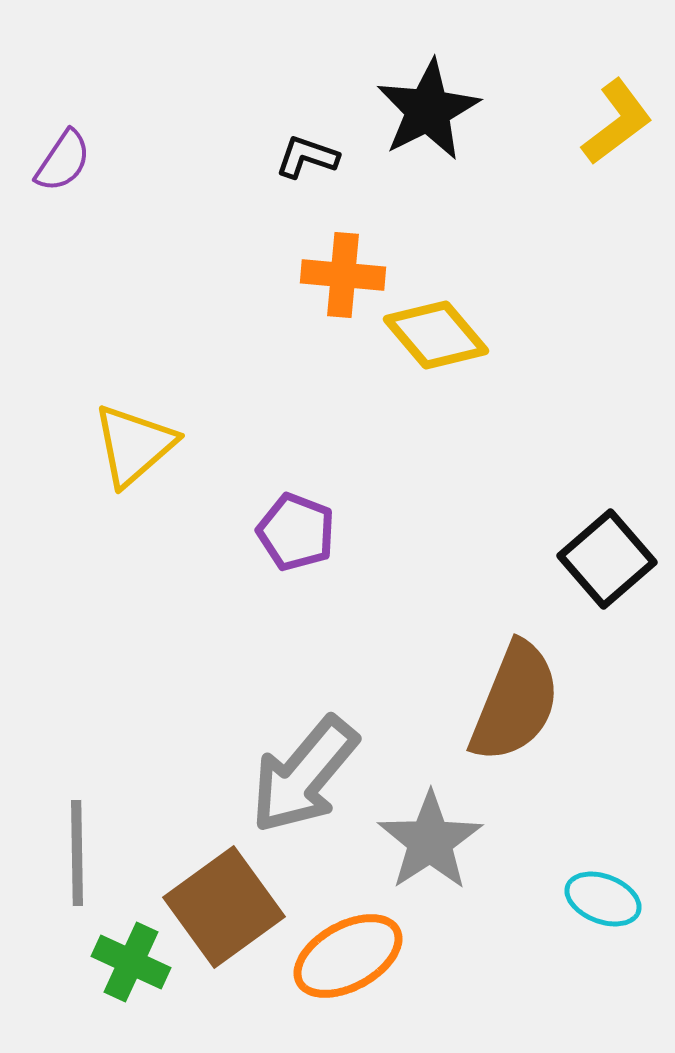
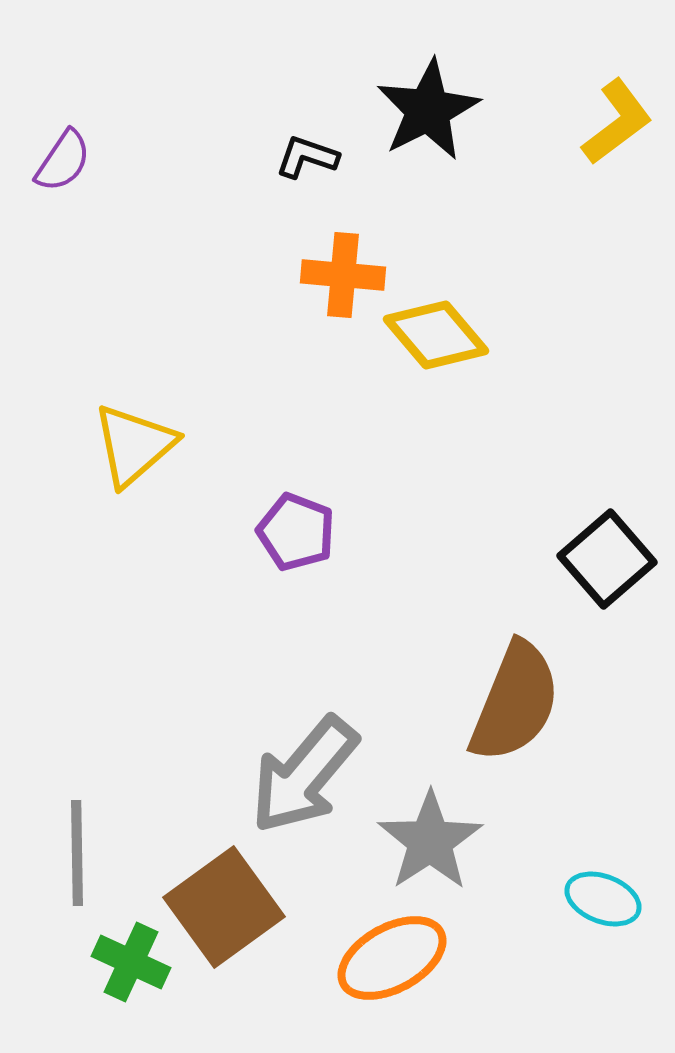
orange ellipse: moved 44 px right, 2 px down
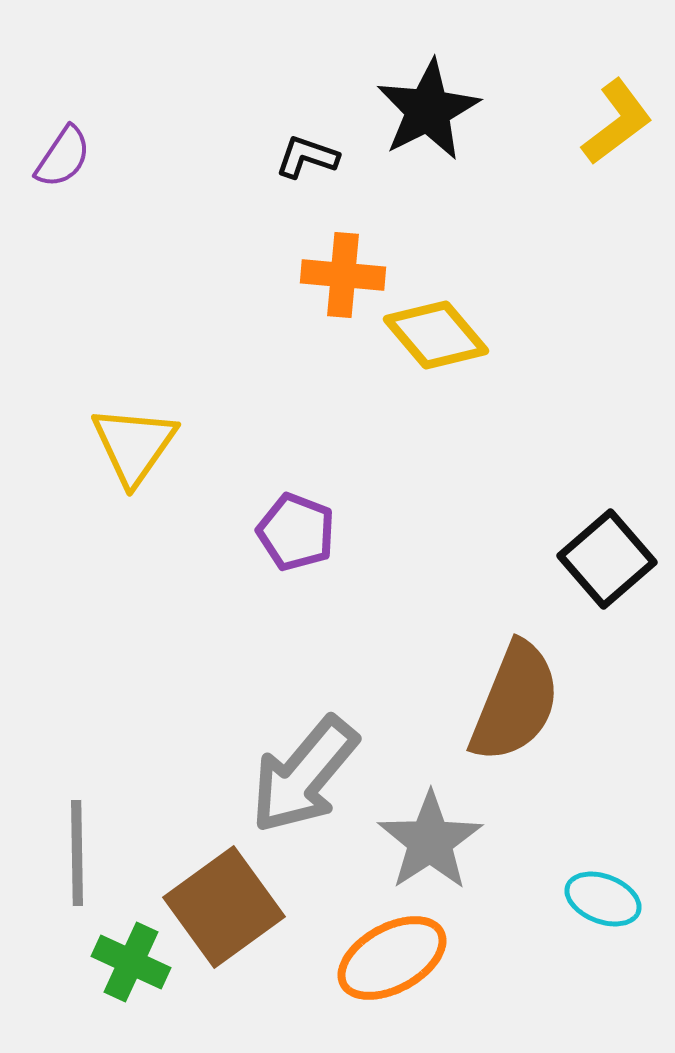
purple semicircle: moved 4 px up
yellow triangle: rotated 14 degrees counterclockwise
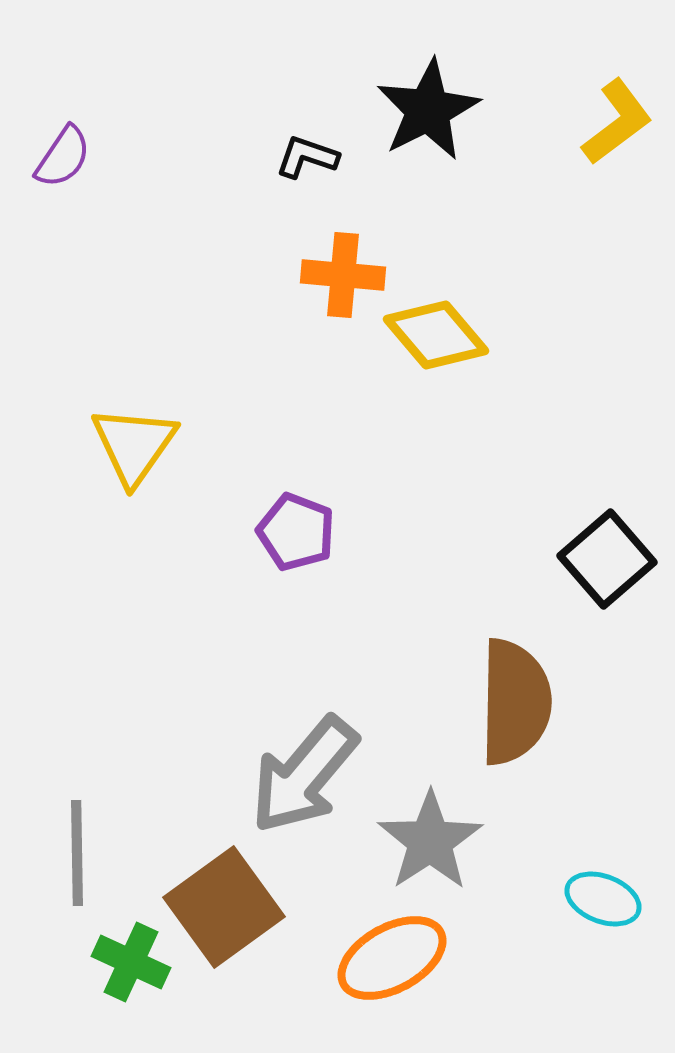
brown semicircle: rotated 21 degrees counterclockwise
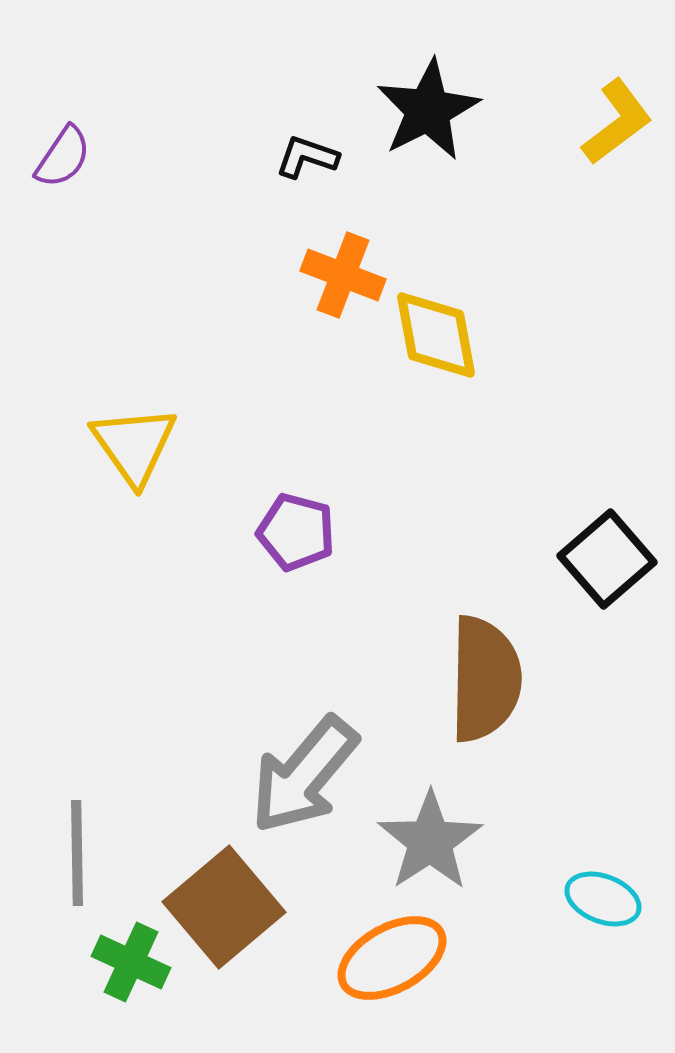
orange cross: rotated 16 degrees clockwise
yellow diamond: rotated 30 degrees clockwise
yellow triangle: rotated 10 degrees counterclockwise
purple pentagon: rotated 6 degrees counterclockwise
brown semicircle: moved 30 px left, 23 px up
brown square: rotated 4 degrees counterclockwise
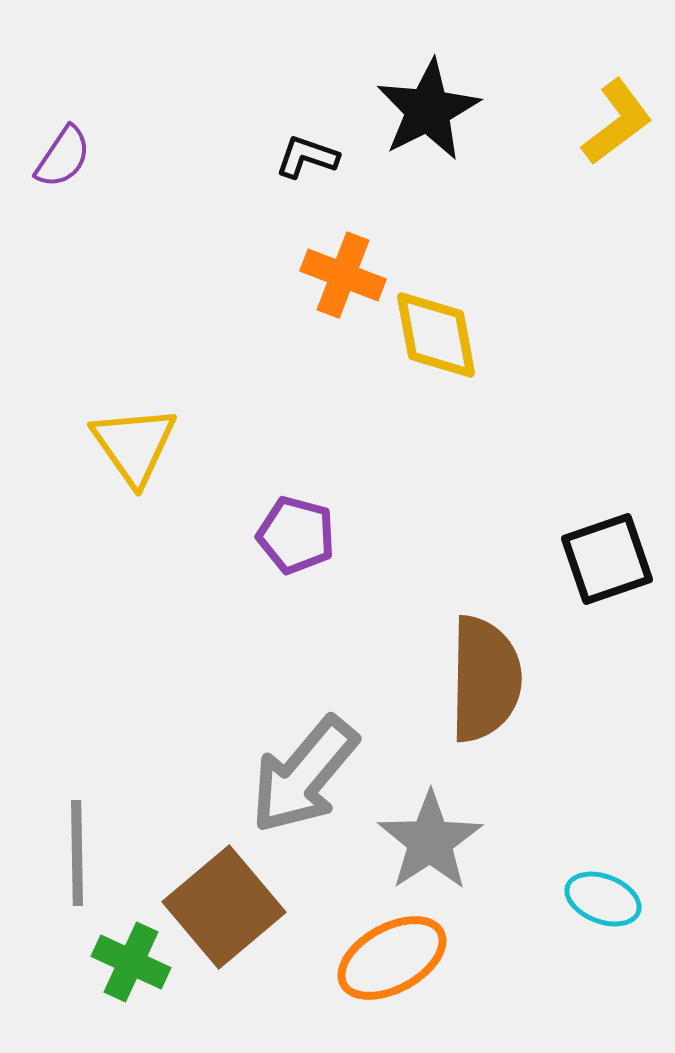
purple pentagon: moved 3 px down
black square: rotated 22 degrees clockwise
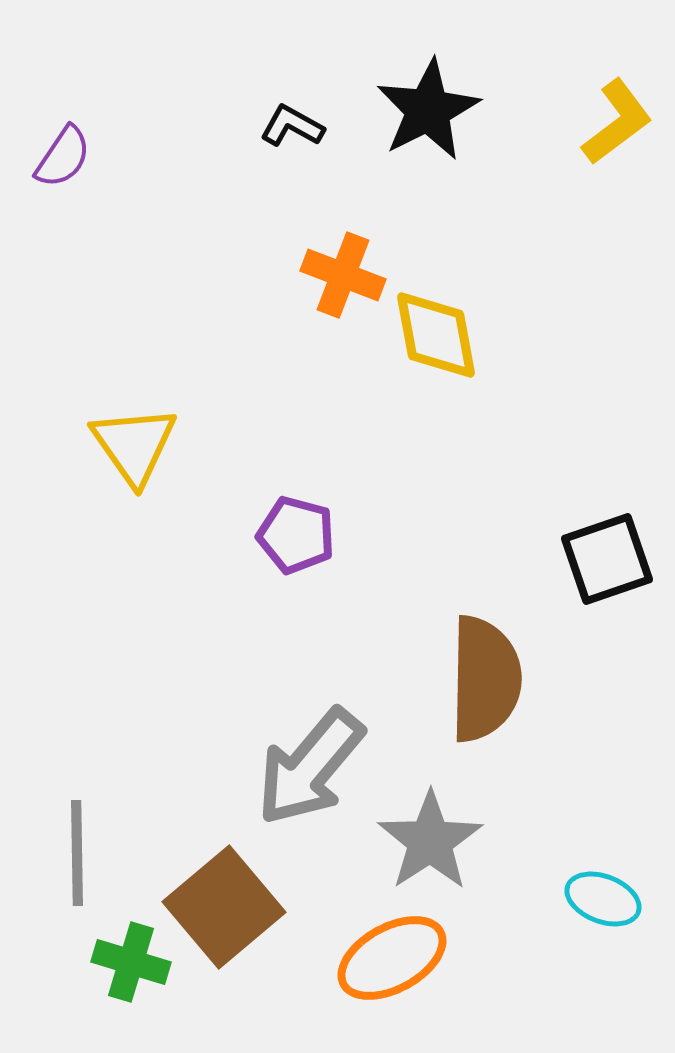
black L-shape: moved 15 px left, 31 px up; rotated 10 degrees clockwise
gray arrow: moved 6 px right, 8 px up
green cross: rotated 8 degrees counterclockwise
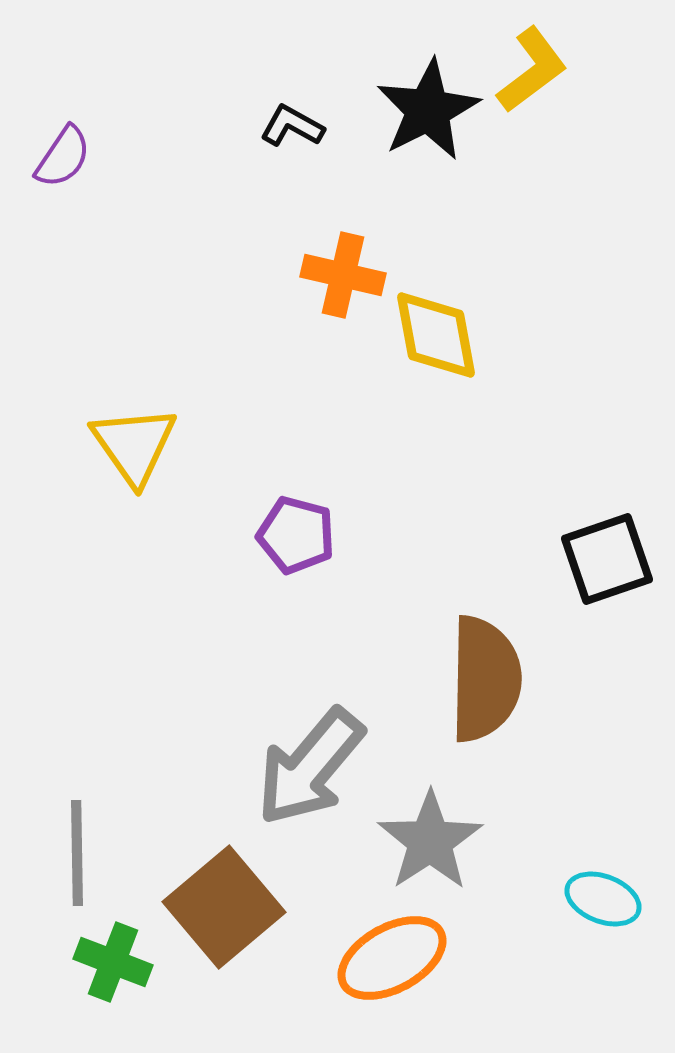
yellow L-shape: moved 85 px left, 52 px up
orange cross: rotated 8 degrees counterclockwise
green cross: moved 18 px left; rotated 4 degrees clockwise
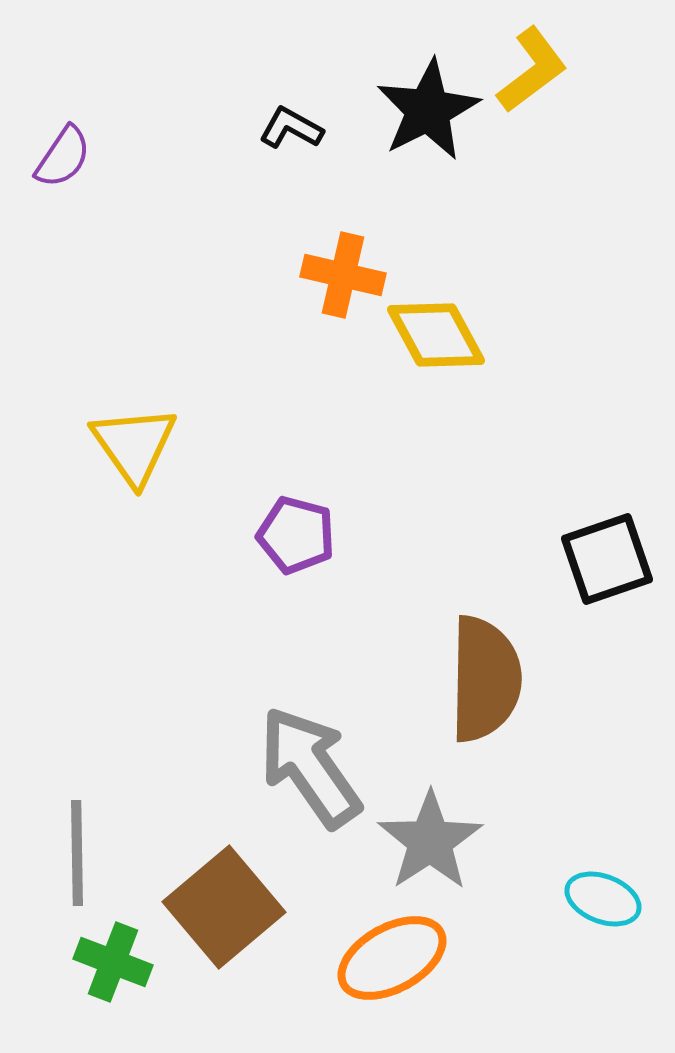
black L-shape: moved 1 px left, 2 px down
yellow diamond: rotated 18 degrees counterclockwise
gray arrow: rotated 105 degrees clockwise
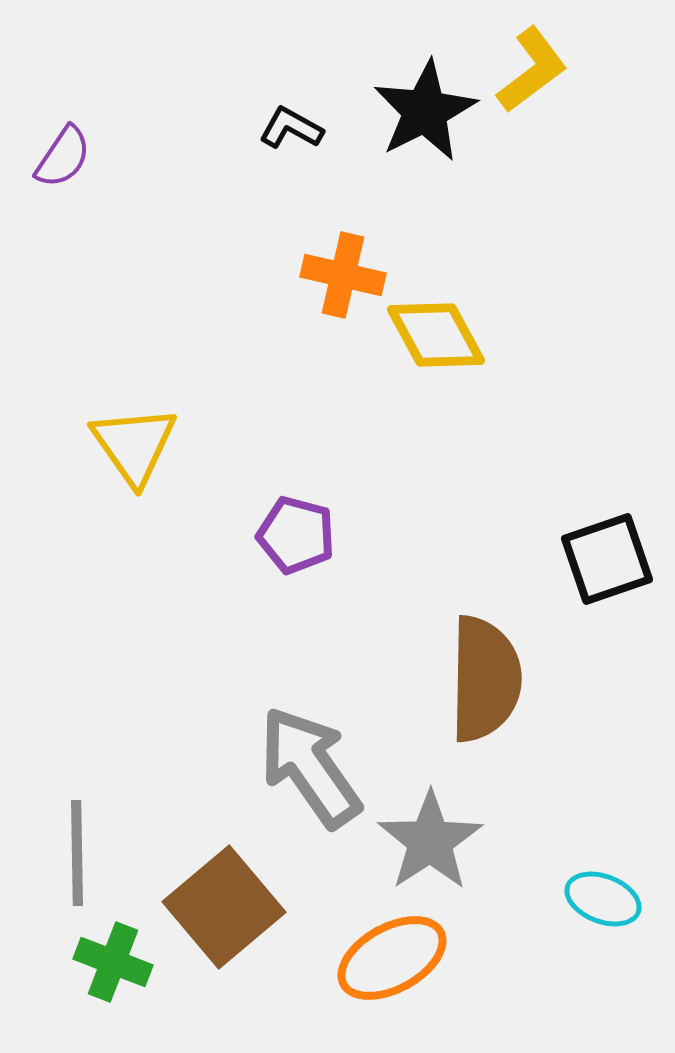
black star: moved 3 px left, 1 px down
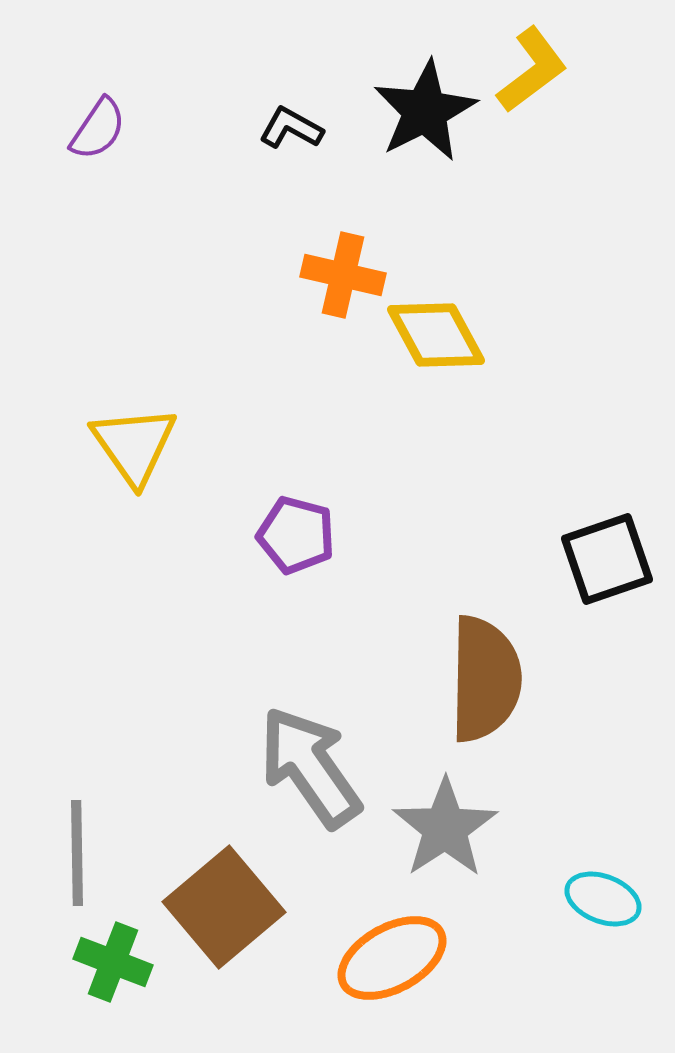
purple semicircle: moved 35 px right, 28 px up
gray star: moved 15 px right, 13 px up
